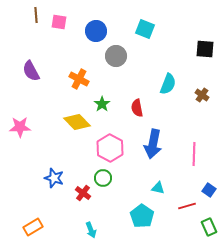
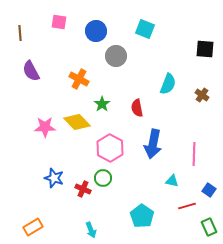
brown line: moved 16 px left, 18 px down
pink star: moved 25 px right
cyan triangle: moved 14 px right, 7 px up
red cross: moved 4 px up; rotated 14 degrees counterclockwise
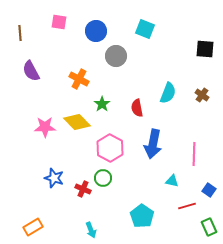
cyan semicircle: moved 9 px down
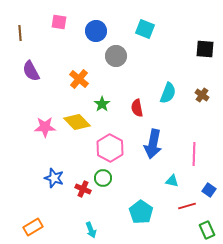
orange cross: rotated 12 degrees clockwise
cyan pentagon: moved 1 px left, 4 px up
green rectangle: moved 2 px left, 3 px down
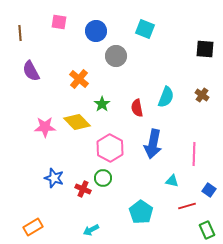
cyan semicircle: moved 2 px left, 4 px down
cyan arrow: rotated 84 degrees clockwise
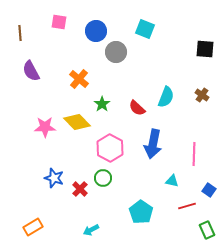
gray circle: moved 4 px up
red semicircle: rotated 36 degrees counterclockwise
red cross: moved 3 px left; rotated 21 degrees clockwise
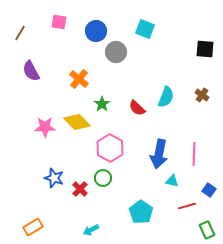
brown line: rotated 35 degrees clockwise
blue arrow: moved 6 px right, 10 px down
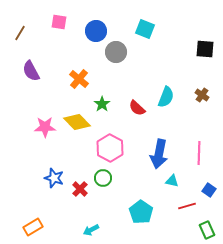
pink line: moved 5 px right, 1 px up
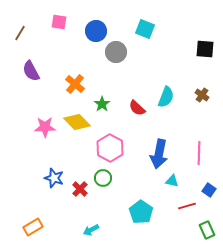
orange cross: moved 4 px left, 5 px down
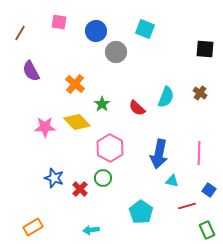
brown cross: moved 2 px left, 2 px up
cyan arrow: rotated 21 degrees clockwise
